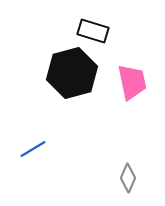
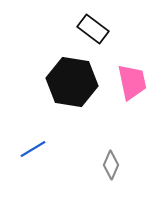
black rectangle: moved 2 px up; rotated 20 degrees clockwise
black hexagon: moved 9 px down; rotated 24 degrees clockwise
gray diamond: moved 17 px left, 13 px up
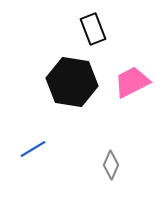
black rectangle: rotated 32 degrees clockwise
pink trapezoid: rotated 105 degrees counterclockwise
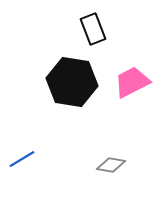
blue line: moved 11 px left, 10 px down
gray diamond: rotated 76 degrees clockwise
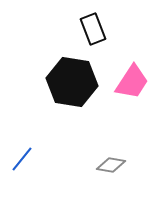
pink trapezoid: rotated 150 degrees clockwise
blue line: rotated 20 degrees counterclockwise
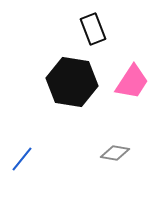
gray diamond: moved 4 px right, 12 px up
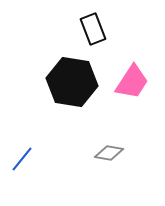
gray diamond: moved 6 px left
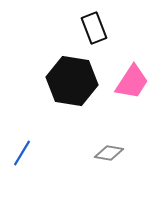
black rectangle: moved 1 px right, 1 px up
black hexagon: moved 1 px up
blue line: moved 6 px up; rotated 8 degrees counterclockwise
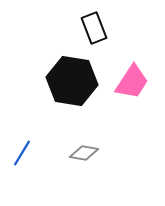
gray diamond: moved 25 px left
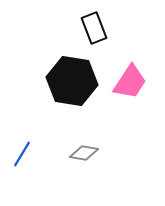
pink trapezoid: moved 2 px left
blue line: moved 1 px down
